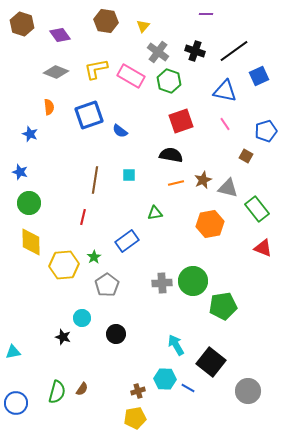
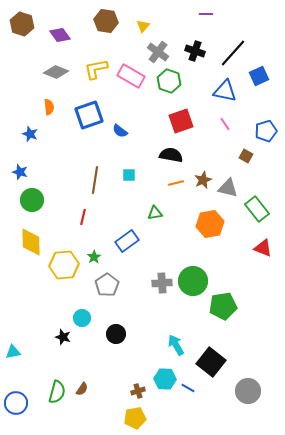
black line at (234, 51): moved 1 px left, 2 px down; rotated 12 degrees counterclockwise
green circle at (29, 203): moved 3 px right, 3 px up
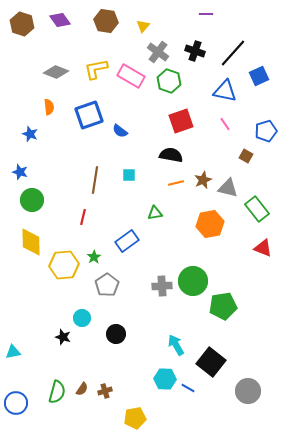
purple diamond at (60, 35): moved 15 px up
gray cross at (162, 283): moved 3 px down
brown cross at (138, 391): moved 33 px left
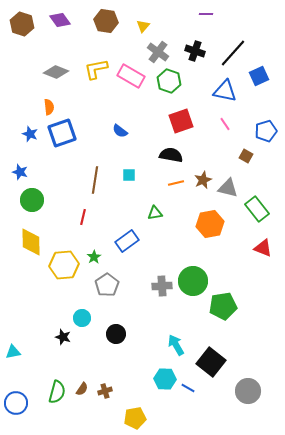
blue square at (89, 115): moved 27 px left, 18 px down
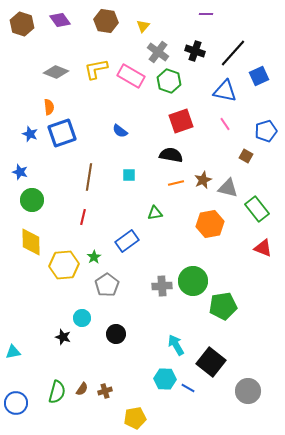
brown line at (95, 180): moved 6 px left, 3 px up
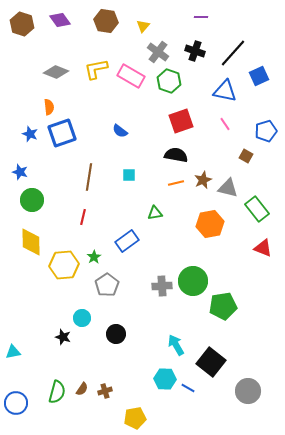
purple line at (206, 14): moved 5 px left, 3 px down
black semicircle at (171, 155): moved 5 px right
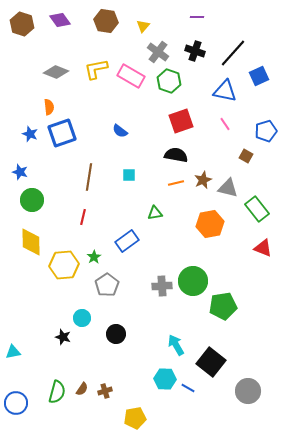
purple line at (201, 17): moved 4 px left
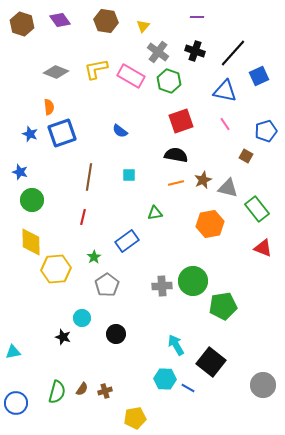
yellow hexagon at (64, 265): moved 8 px left, 4 px down
gray circle at (248, 391): moved 15 px right, 6 px up
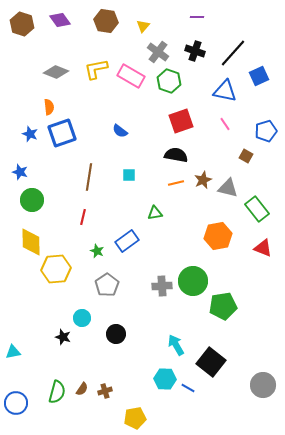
orange hexagon at (210, 224): moved 8 px right, 12 px down
green star at (94, 257): moved 3 px right, 6 px up; rotated 16 degrees counterclockwise
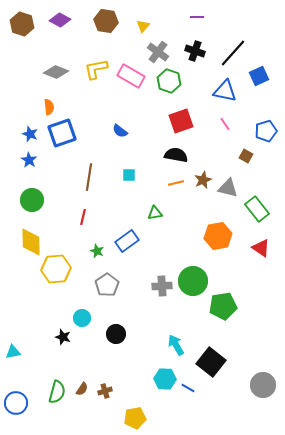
purple diamond at (60, 20): rotated 25 degrees counterclockwise
blue star at (20, 172): moved 9 px right, 12 px up; rotated 14 degrees clockwise
red triangle at (263, 248): moved 2 px left; rotated 12 degrees clockwise
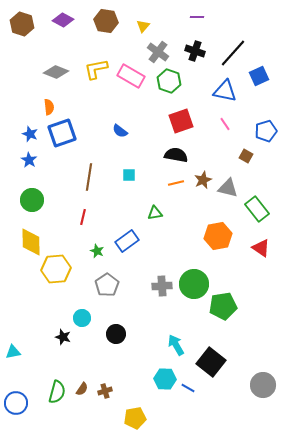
purple diamond at (60, 20): moved 3 px right
green circle at (193, 281): moved 1 px right, 3 px down
